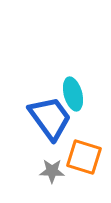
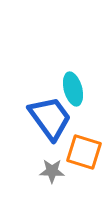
cyan ellipse: moved 5 px up
orange square: moved 5 px up
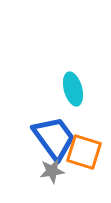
blue trapezoid: moved 4 px right, 20 px down
gray star: rotated 10 degrees counterclockwise
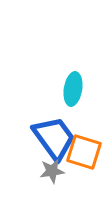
cyan ellipse: rotated 24 degrees clockwise
